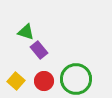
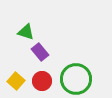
purple rectangle: moved 1 px right, 2 px down
red circle: moved 2 px left
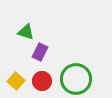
purple rectangle: rotated 66 degrees clockwise
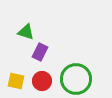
yellow square: rotated 30 degrees counterclockwise
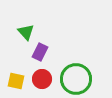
green triangle: rotated 30 degrees clockwise
red circle: moved 2 px up
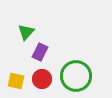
green triangle: rotated 24 degrees clockwise
green circle: moved 3 px up
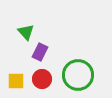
green triangle: rotated 24 degrees counterclockwise
green circle: moved 2 px right, 1 px up
yellow square: rotated 12 degrees counterclockwise
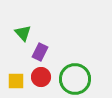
green triangle: moved 3 px left, 1 px down
green circle: moved 3 px left, 4 px down
red circle: moved 1 px left, 2 px up
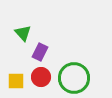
green circle: moved 1 px left, 1 px up
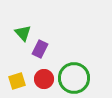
purple rectangle: moved 3 px up
red circle: moved 3 px right, 2 px down
yellow square: moved 1 px right; rotated 18 degrees counterclockwise
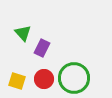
purple rectangle: moved 2 px right, 1 px up
yellow square: rotated 36 degrees clockwise
